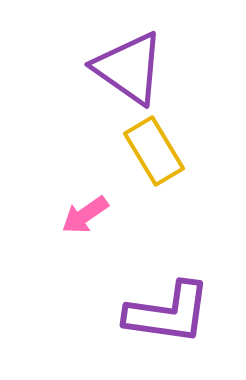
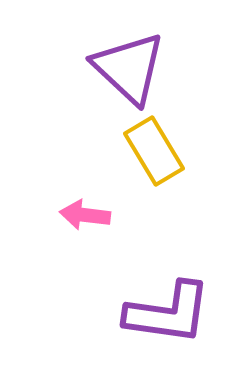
purple triangle: rotated 8 degrees clockwise
pink arrow: rotated 42 degrees clockwise
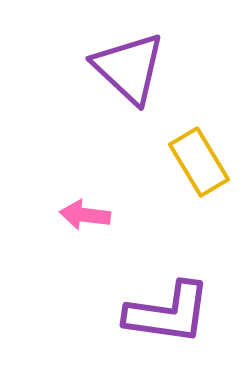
yellow rectangle: moved 45 px right, 11 px down
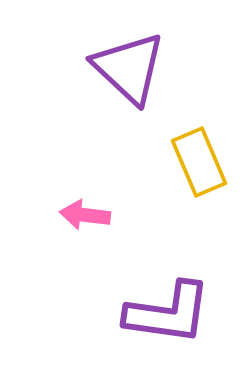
yellow rectangle: rotated 8 degrees clockwise
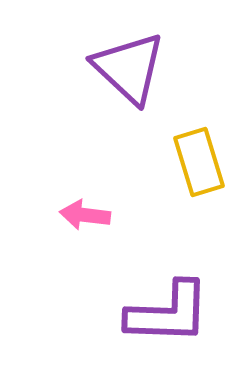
yellow rectangle: rotated 6 degrees clockwise
purple L-shape: rotated 6 degrees counterclockwise
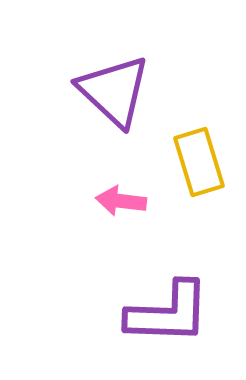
purple triangle: moved 15 px left, 23 px down
pink arrow: moved 36 px right, 14 px up
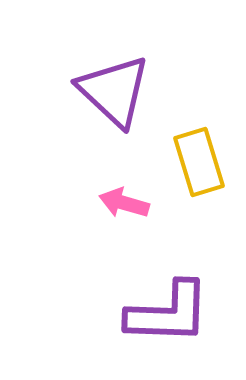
pink arrow: moved 3 px right, 2 px down; rotated 9 degrees clockwise
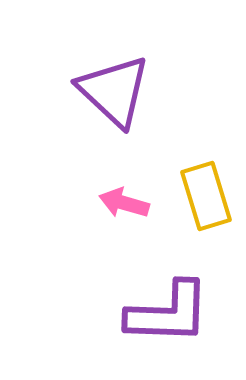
yellow rectangle: moved 7 px right, 34 px down
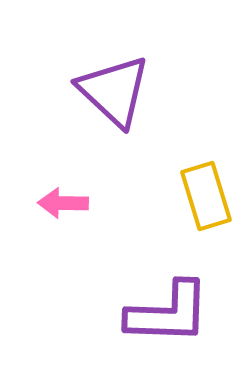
pink arrow: moved 61 px left; rotated 15 degrees counterclockwise
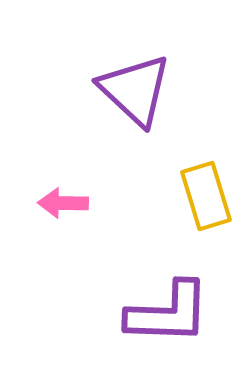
purple triangle: moved 21 px right, 1 px up
